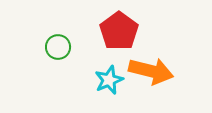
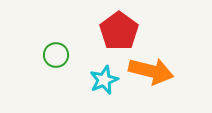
green circle: moved 2 px left, 8 px down
cyan star: moved 5 px left
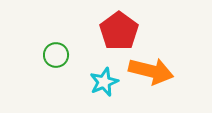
cyan star: moved 2 px down
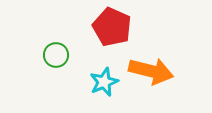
red pentagon: moved 7 px left, 4 px up; rotated 12 degrees counterclockwise
